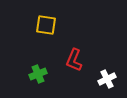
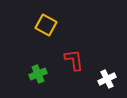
yellow square: rotated 20 degrees clockwise
red L-shape: rotated 150 degrees clockwise
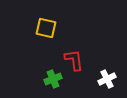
yellow square: moved 3 px down; rotated 15 degrees counterclockwise
green cross: moved 15 px right, 5 px down
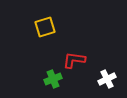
yellow square: moved 1 px left, 1 px up; rotated 30 degrees counterclockwise
red L-shape: rotated 75 degrees counterclockwise
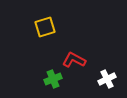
red L-shape: rotated 20 degrees clockwise
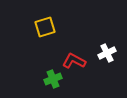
red L-shape: moved 1 px down
white cross: moved 26 px up
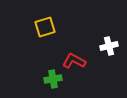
white cross: moved 2 px right, 7 px up; rotated 12 degrees clockwise
green cross: rotated 12 degrees clockwise
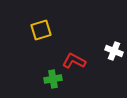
yellow square: moved 4 px left, 3 px down
white cross: moved 5 px right, 5 px down; rotated 36 degrees clockwise
